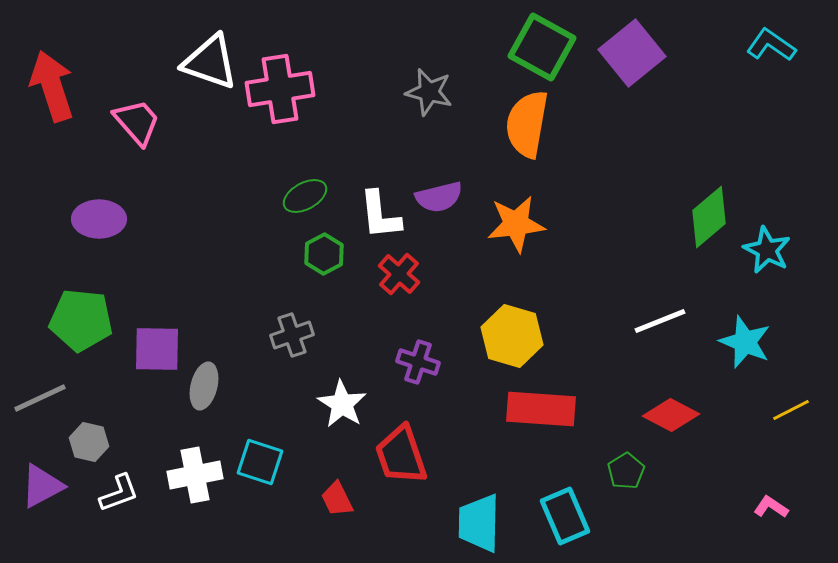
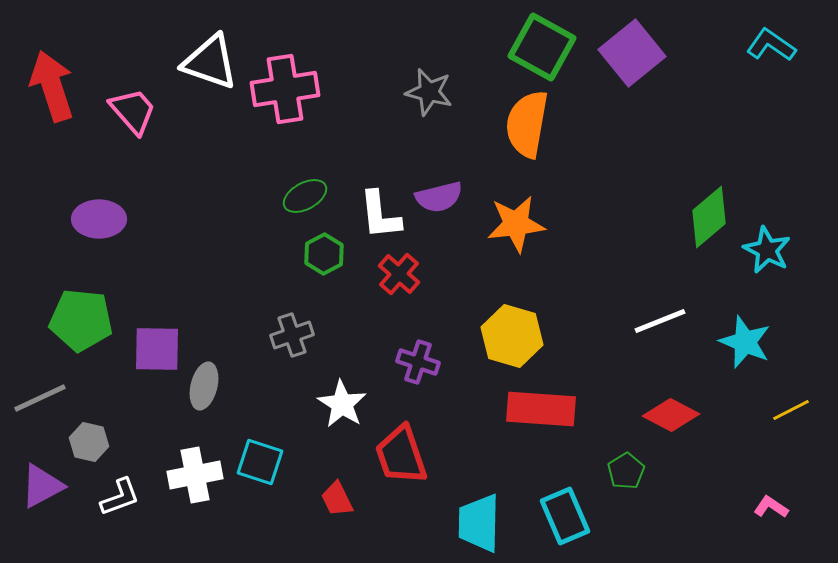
pink cross at (280, 89): moved 5 px right
pink trapezoid at (137, 122): moved 4 px left, 11 px up
white L-shape at (119, 493): moved 1 px right, 4 px down
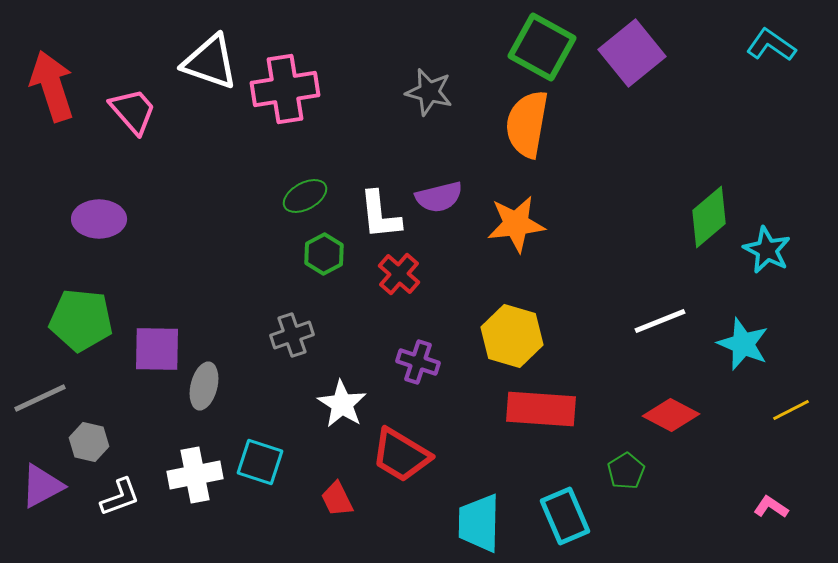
cyan star at (745, 342): moved 2 px left, 2 px down
red trapezoid at (401, 455): rotated 40 degrees counterclockwise
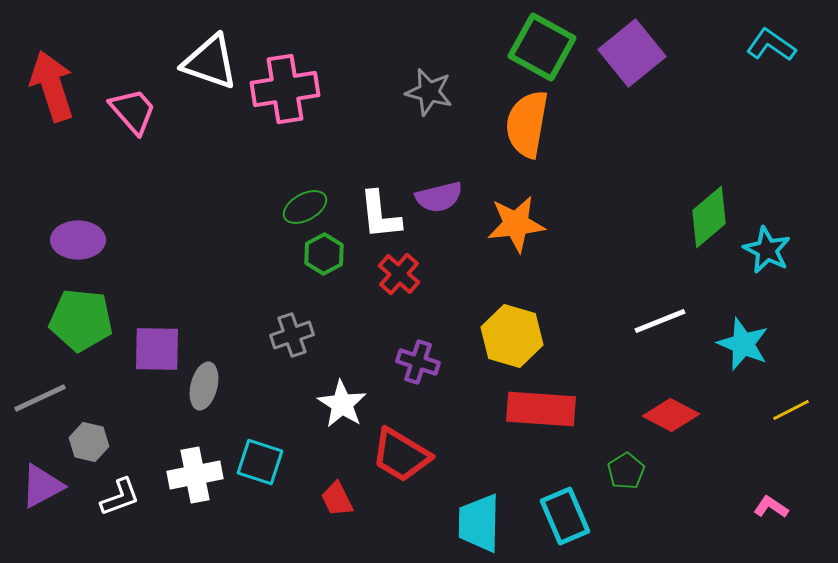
green ellipse at (305, 196): moved 11 px down
purple ellipse at (99, 219): moved 21 px left, 21 px down
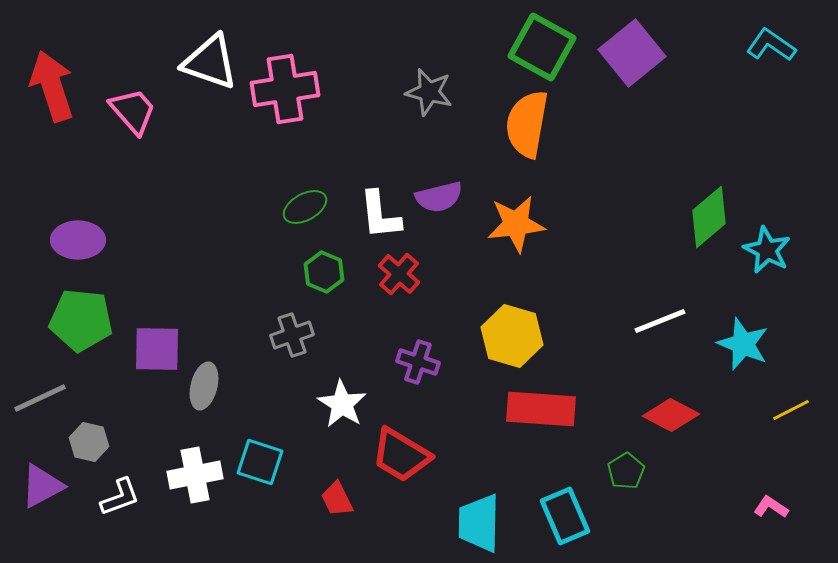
green hexagon at (324, 254): moved 18 px down; rotated 9 degrees counterclockwise
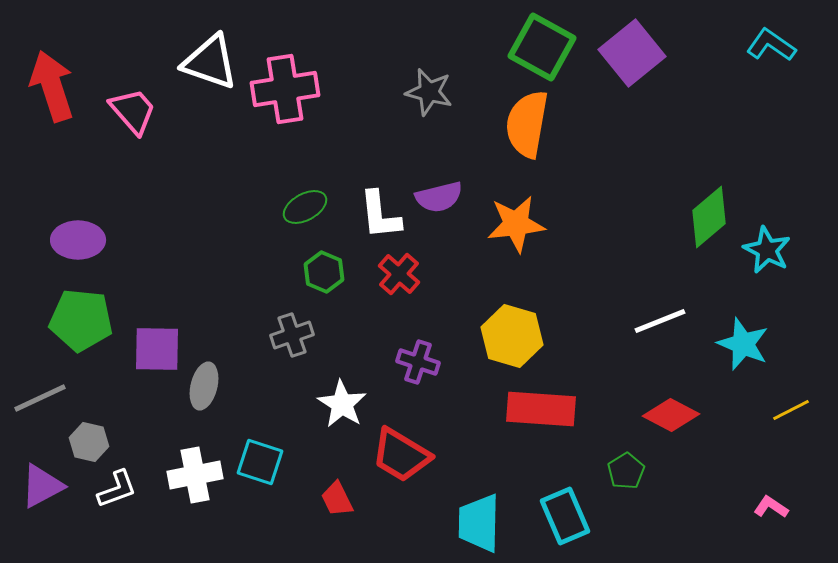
white L-shape at (120, 497): moved 3 px left, 8 px up
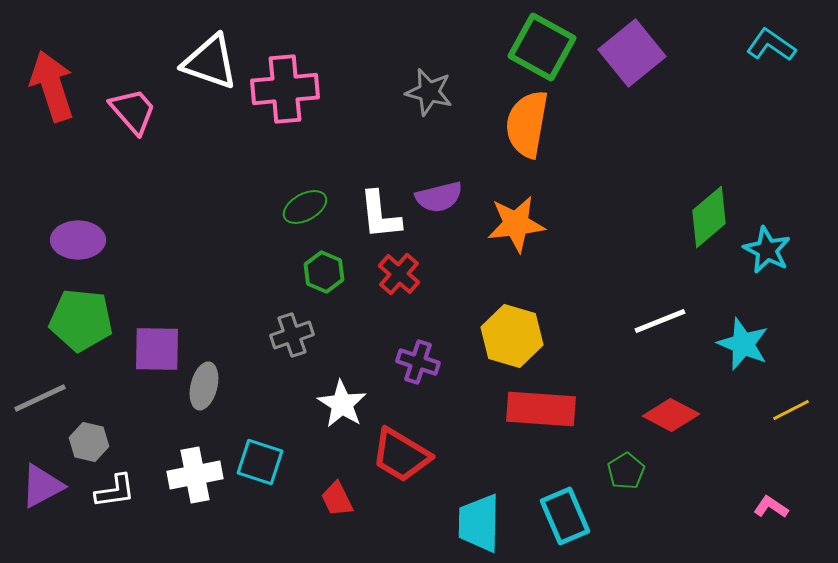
pink cross at (285, 89): rotated 4 degrees clockwise
white L-shape at (117, 489): moved 2 px left, 2 px down; rotated 12 degrees clockwise
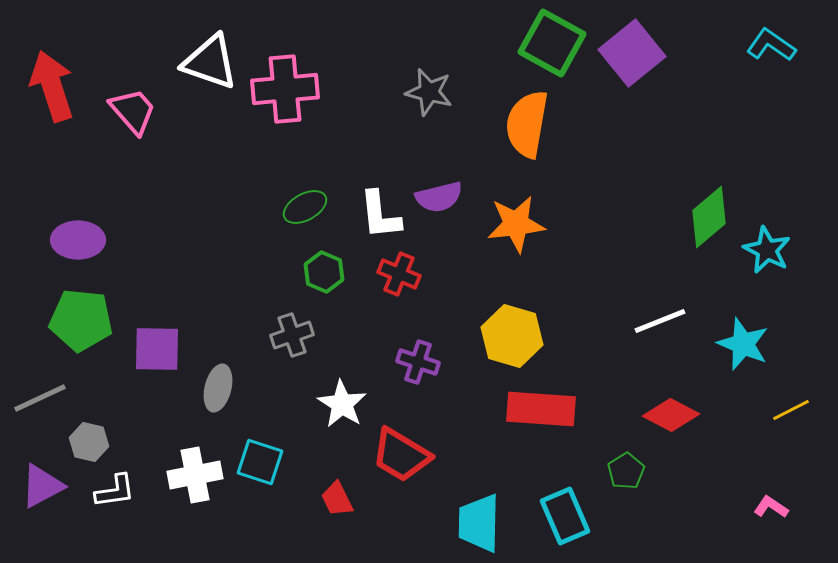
green square at (542, 47): moved 10 px right, 4 px up
red cross at (399, 274): rotated 18 degrees counterclockwise
gray ellipse at (204, 386): moved 14 px right, 2 px down
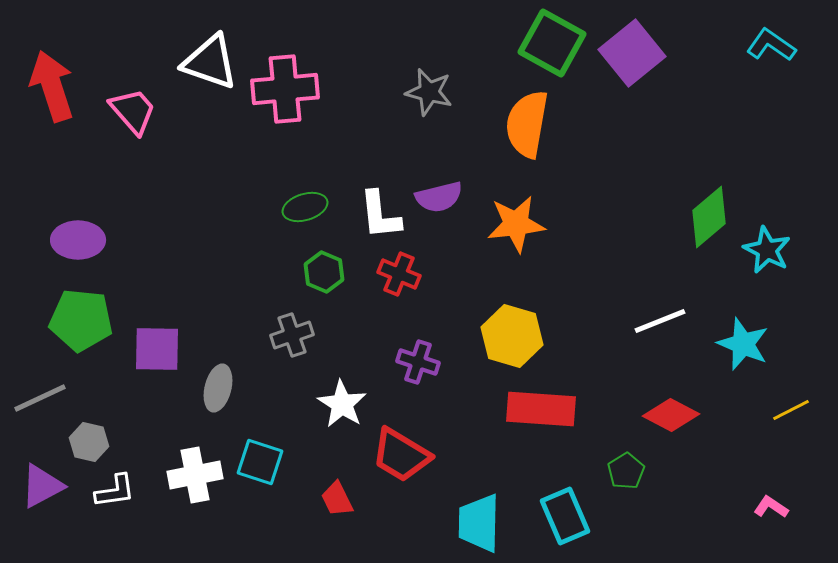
green ellipse at (305, 207): rotated 12 degrees clockwise
